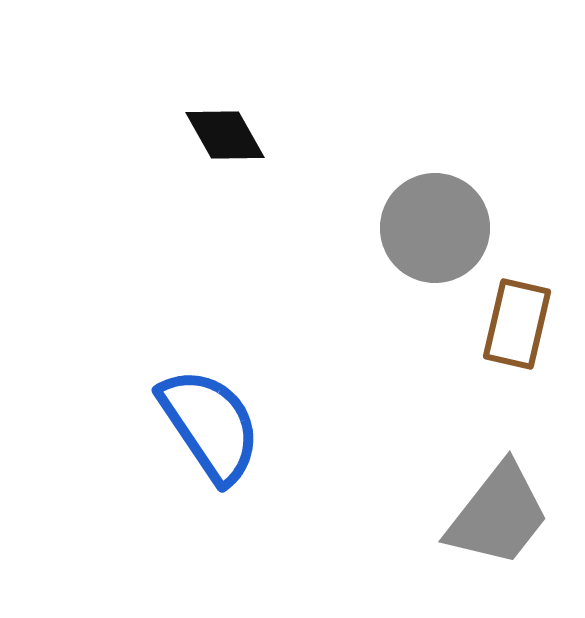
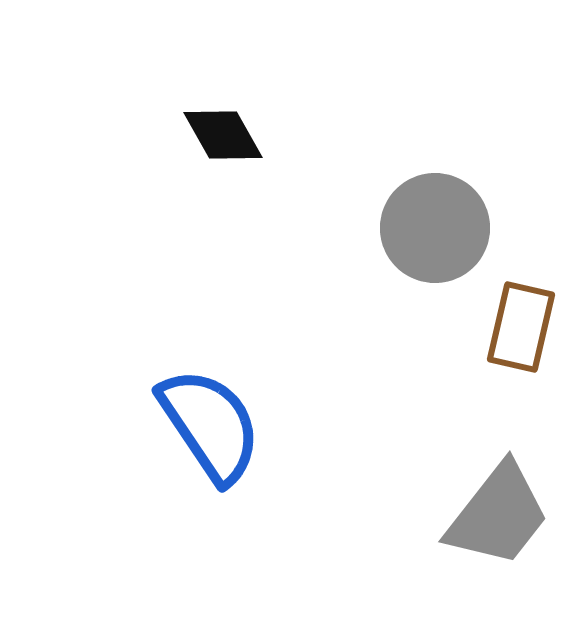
black diamond: moved 2 px left
brown rectangle: moved 4 px right, 3 px down
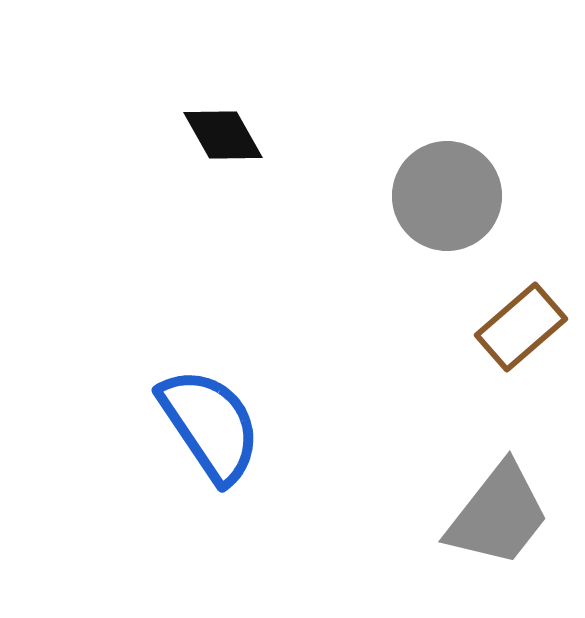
gray circle: moved 12 px right, 32 px up
brown rectangle: rotated 36 degrees clockwise
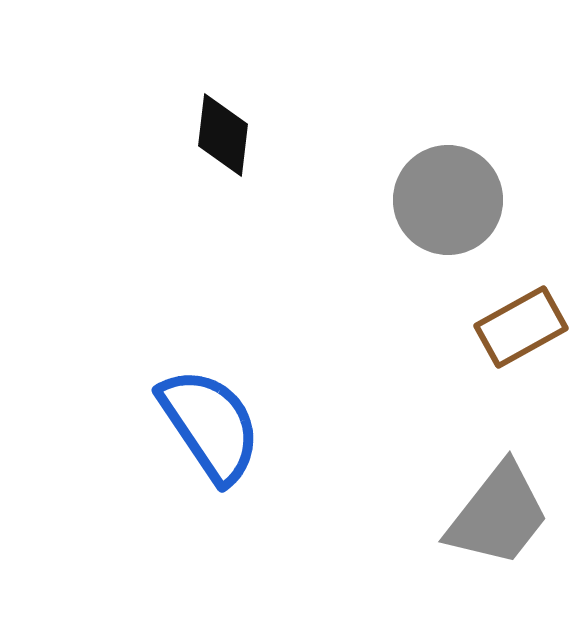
black diamond: rotated 36 degrees clockwise
gray circle: moved 1 px right, 4 px down
brown rectangle: rotated 12 degrees clockwise
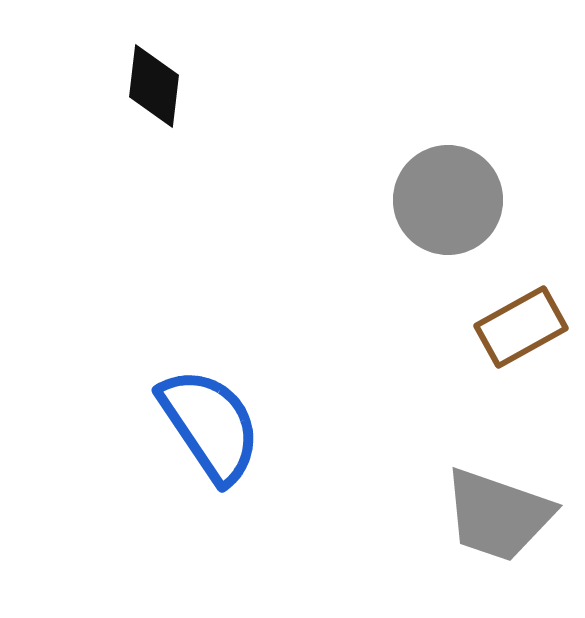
black diamond: moved 69 px left, 49 px up
gray trapezoid: rotated 71 degrees clockwise
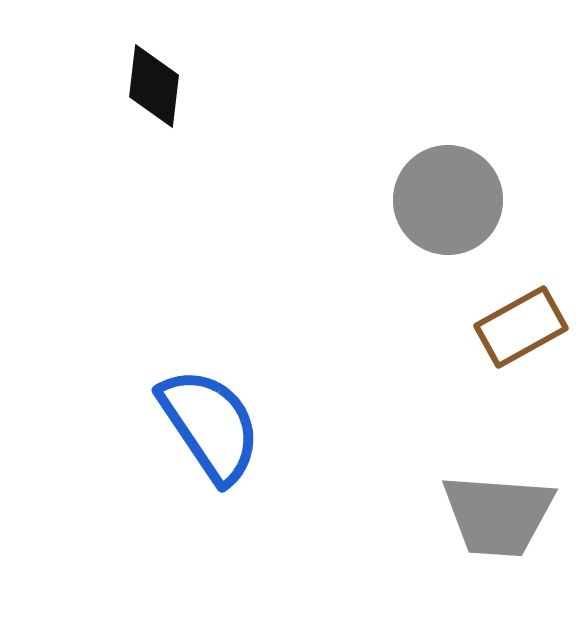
gray trapezoid: rotated 15 degrees counterclockwise
